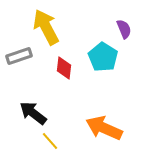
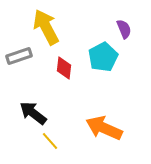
cyan pentagon: rotated 12 degrees clockwise
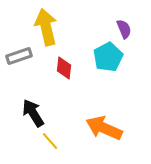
yellow arrow: rotated 15 degrees clockwise
cyan pentagon: moved 5 px right
black arrow: rotated 20 degrees clockwise
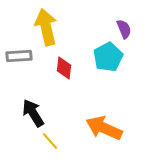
gray rectangle: rotated 15 degrees clockwise
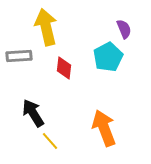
orange arrow: rotated 45 degrees clockwise
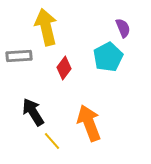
purple semicircle: moved 1 px left, 1 px up
red diamond: rotated 30 degrees clockwise
black arrow: moved 1 px up
orange arrow: moved 15 px left, 5 px up
yellow line: moved 2 px right
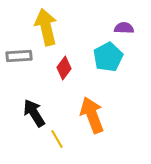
purple semicircle: moved 1 px right; rotated 66 degrees counterclockwise
black arrow: moved 1 px right, 1 px down
orange arrow: moved 3 px right, 8 px up
yellow line: moved 5 px right, 2 px up; rotated 12 degrees clockwise
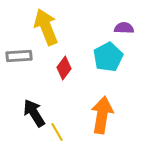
yellow arrow: rotated 9 degrees counterclockwise
orange arrow: moved 10 px right; rotated 30 degrees clockwise
yellow line: moved 7 px up
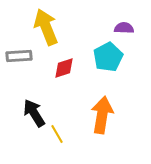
red diamond: rotated 35 degrees clockwise
yellow line: moved 2 px down
